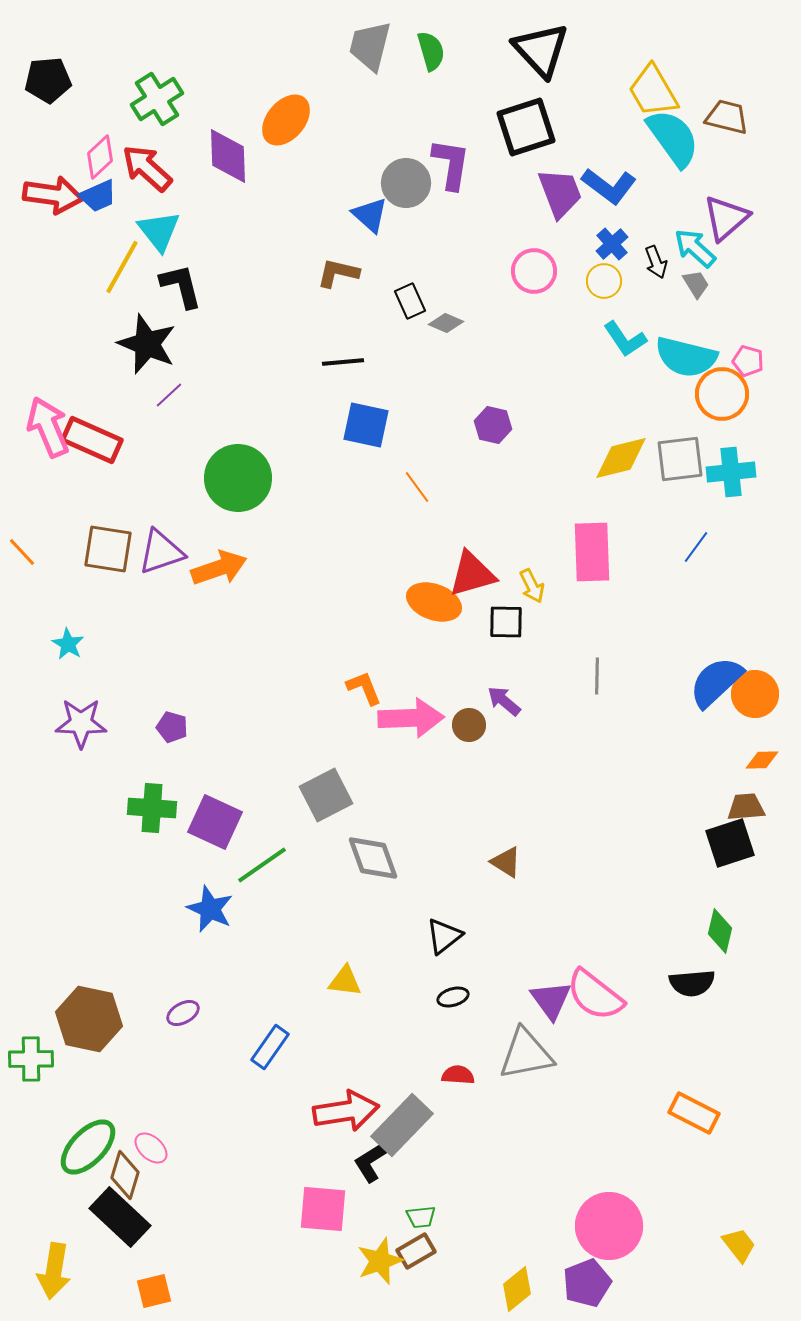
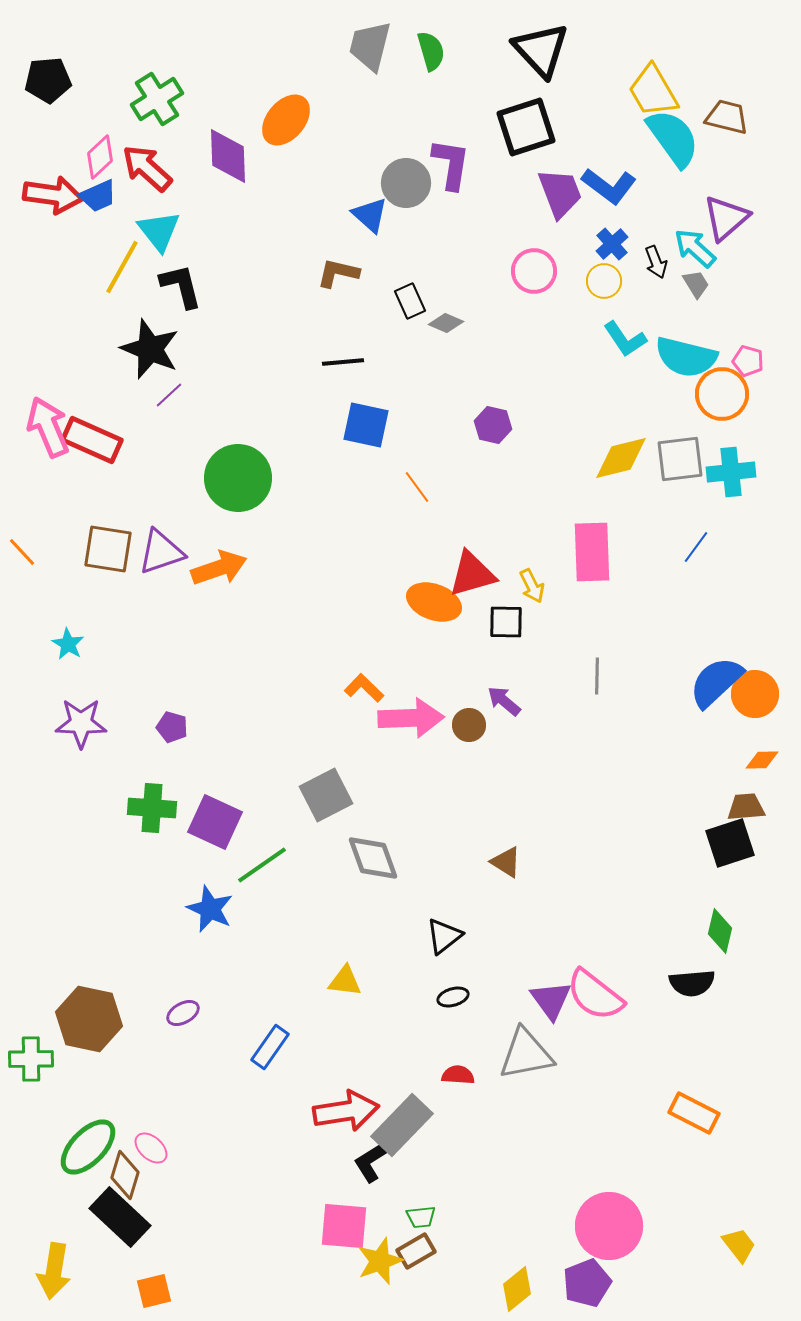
black star at (147, 344): moved 3 px right, 5 px down
orange L-shape at (364, 688): rotated 24 degrees counterclockwise
pink square at (323, 1209): moved 21 px right, 17 px down
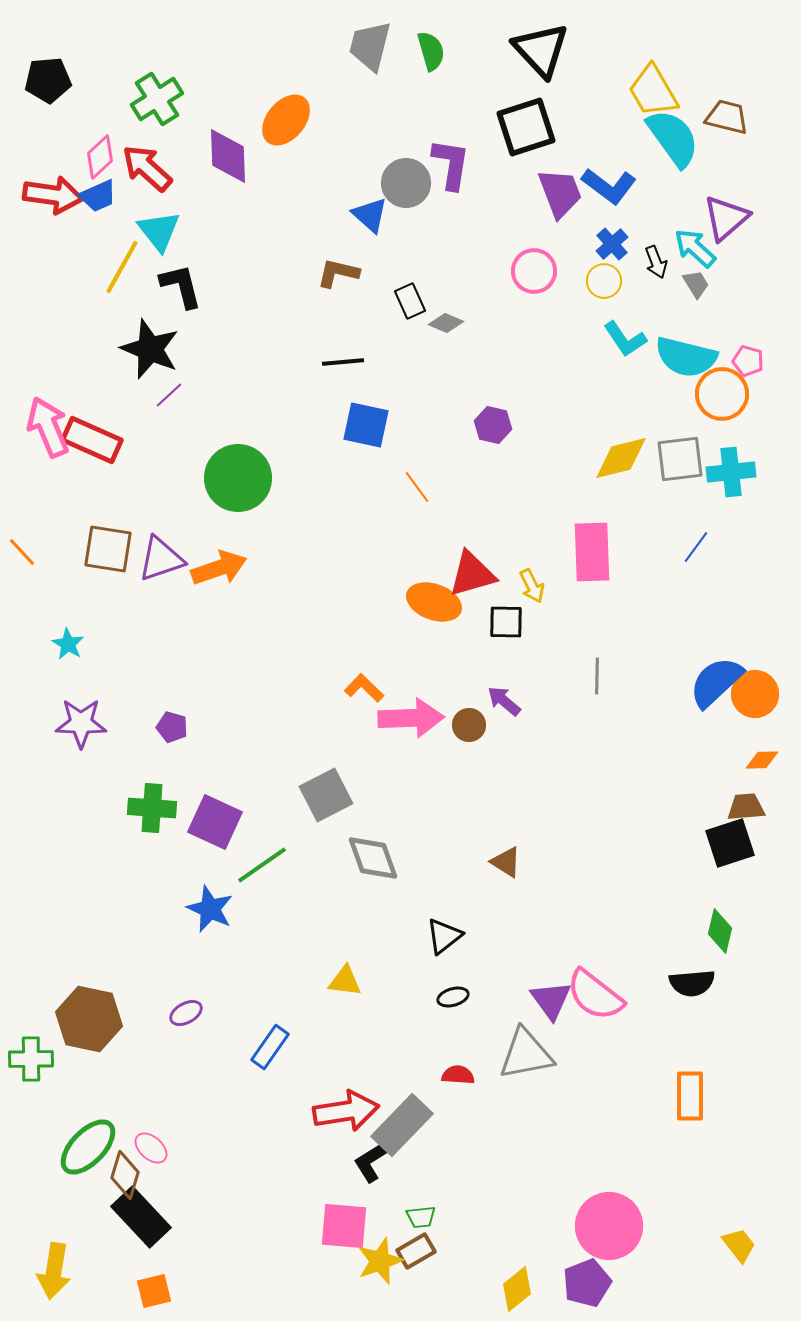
purple triangle at (161, 552): moved 7 px down
purple ellipse at (183, 1013): moved 3 px right
orange rectangle at (694, 1113): moved 4 px left, 17 px up; rotated 63 degrees clockwise
black rectangle at (120, 1217): moved 21 px right; rotated 4 degrees clockwise
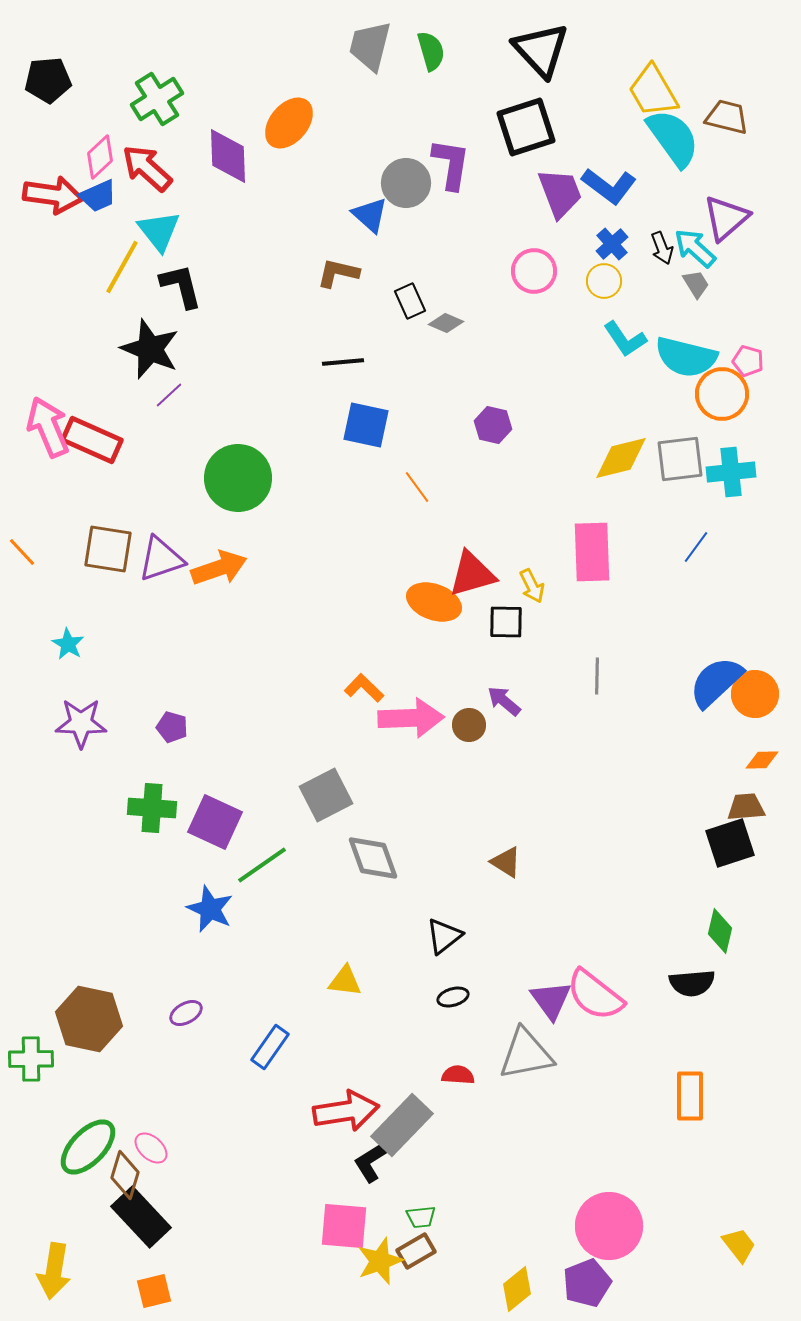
orange ellipse at (286, 120): moved 3 px right, 3 px down
black arrow at (656, 262): moved 6 px right, 14 px up
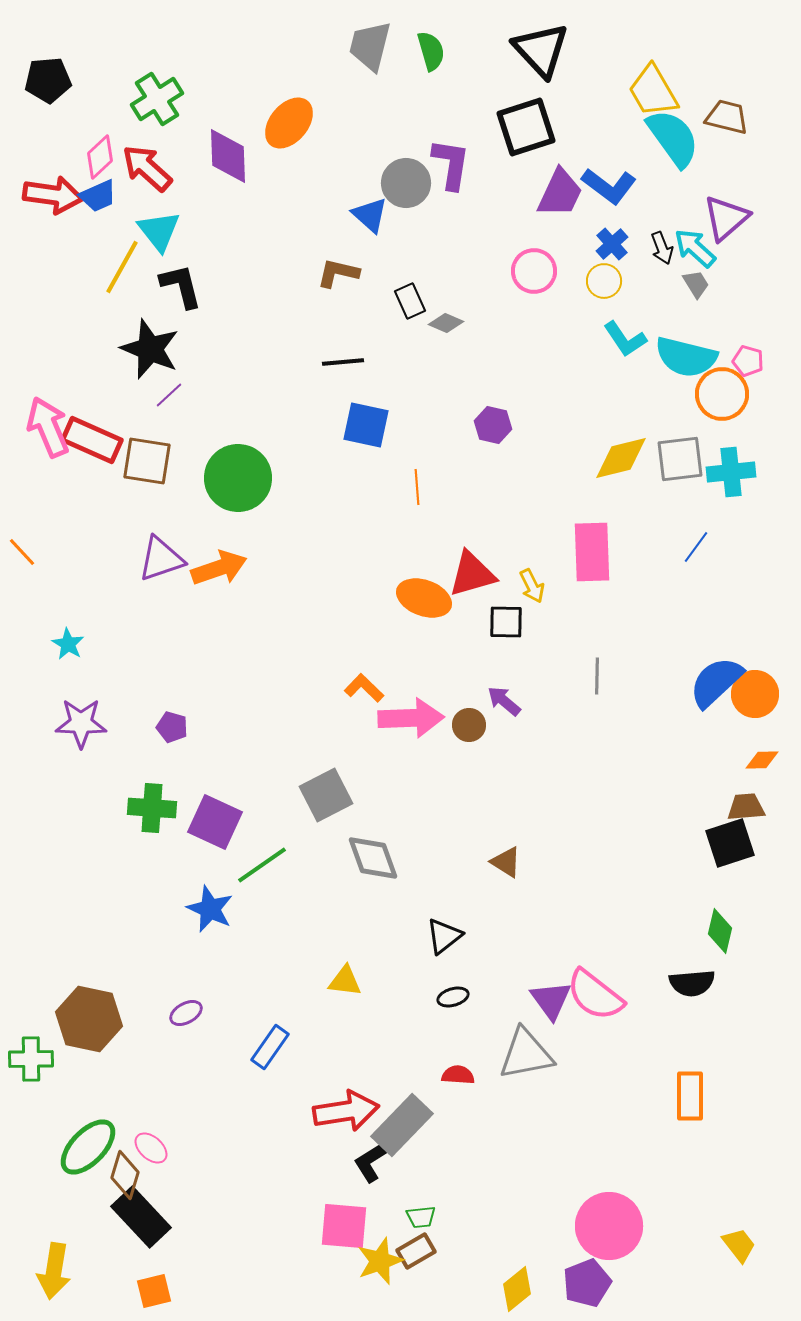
purple trapezoid at (560, 193): rotated 46 degrees clockwise
orange line at (417, 487): rotated 32 degrees clockwise
brown square at (108, 549): moved 39 px right, 88 px up
orange ellipse at (434, 602): moved 10 px left, 4 px up
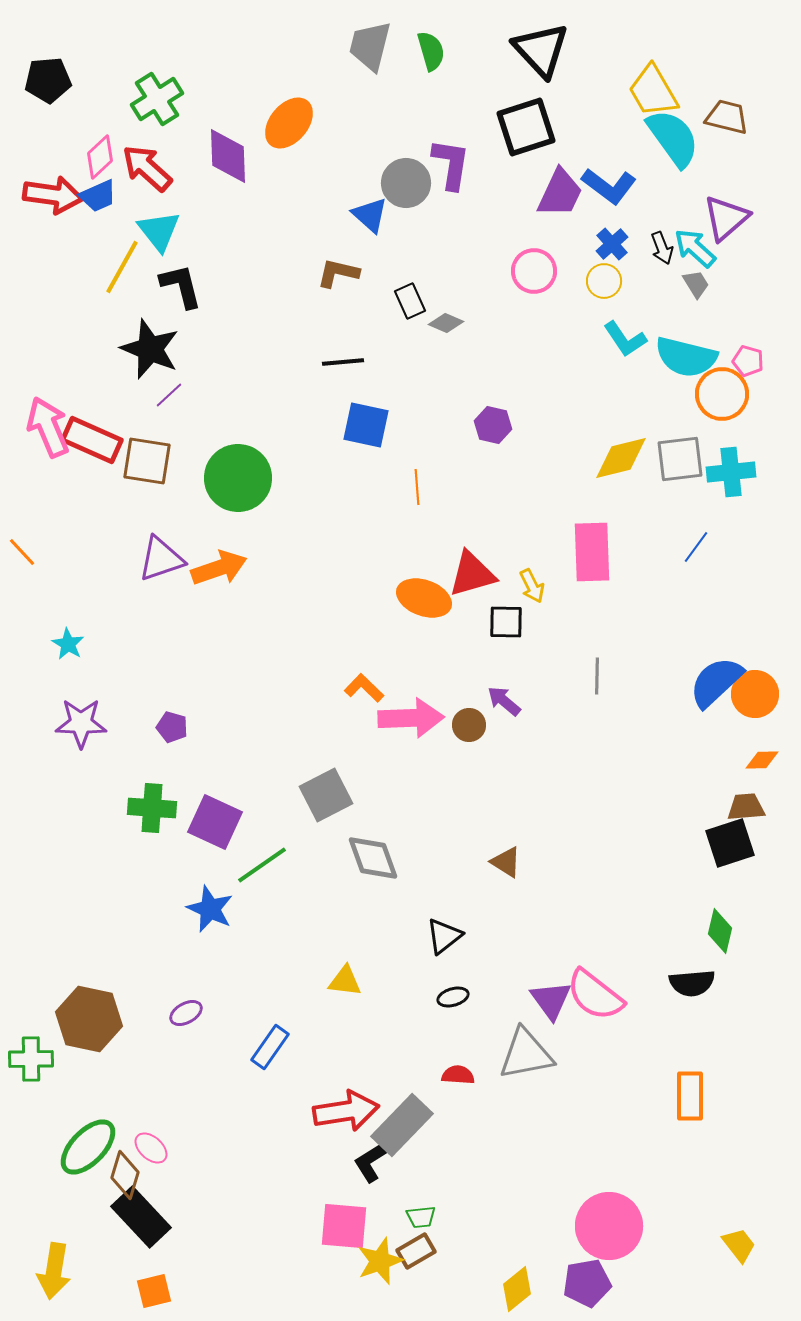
purple pentagon at (587, 1283): rotated 12 degrees clockwise
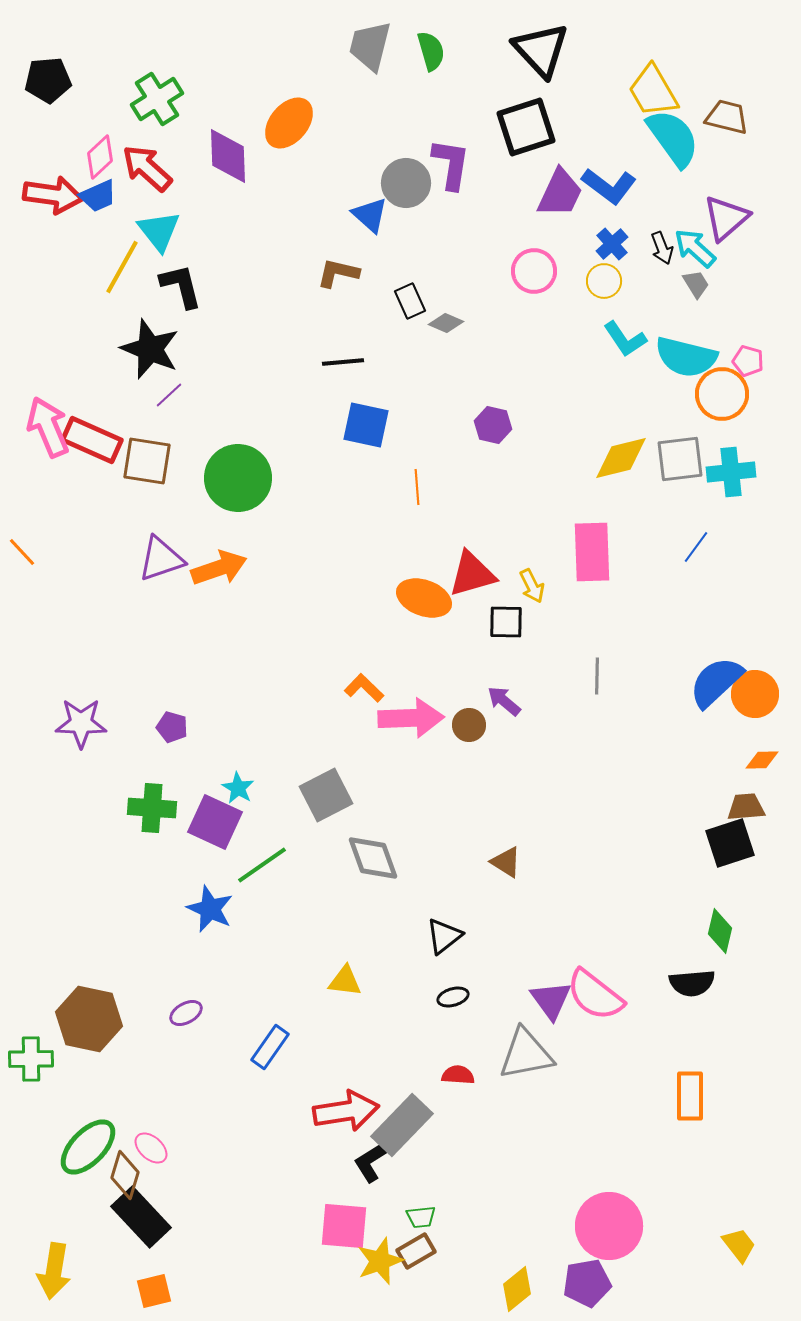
cyan star at (68, 644): moved 170 px right, 144 px down
